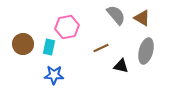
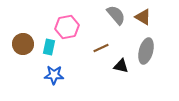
brown triangle: moved 1 px right, 1 px up
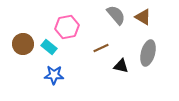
cyan rectangle: rotated 63 degrees counterclockwise
gray ellipse: moved 2 px right, 2 px down
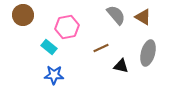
brown circle: moved 29 px up
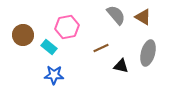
brown circle: moved 20 px down
